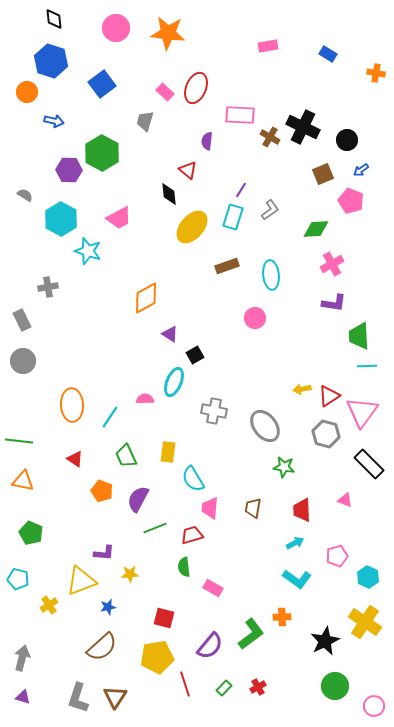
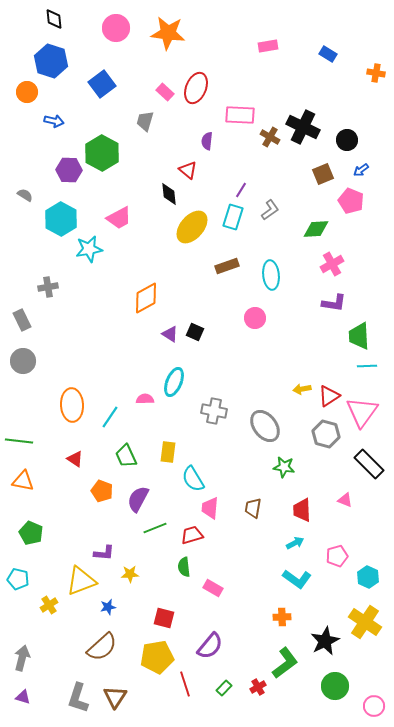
cyan star at (88, 251): moved 1 px right, 2 px up; rotated 28 degrees counterclockwise
black square at (195, 355): moved 23 px up; rotated 36 degrees counterclockwise
green L-shape at (251, 634): moved 34 px right, 29 px down
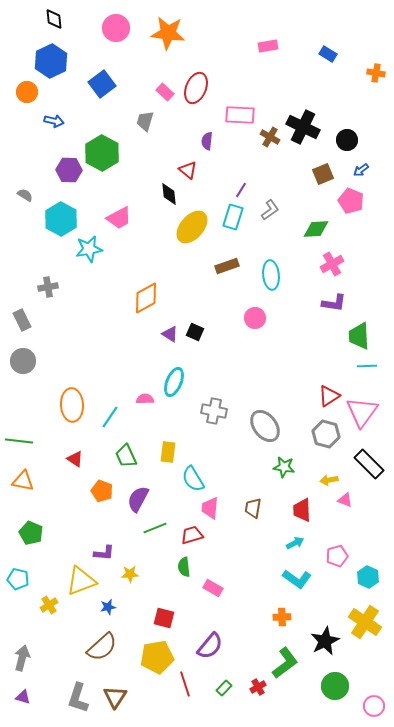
blue hexagon at (51, 61): rotated 16 degrees clockwise
yellow arrow at (302, 389): moved 27 px right, 91 px down
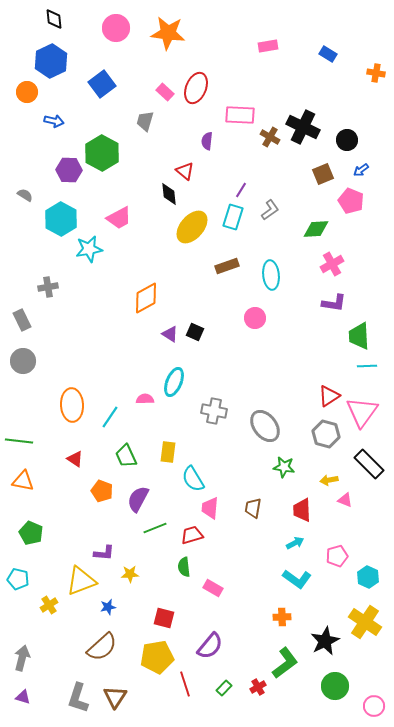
red triangle at (188, 170): moved 3 px left, 1 px down
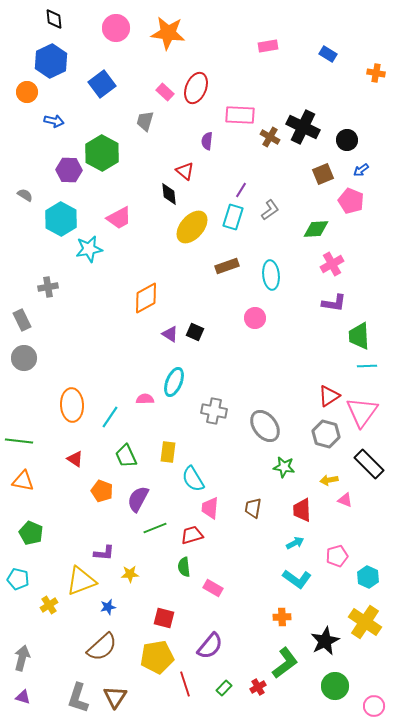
gray circle at (23, 361): moved 1 px right, 3 px up
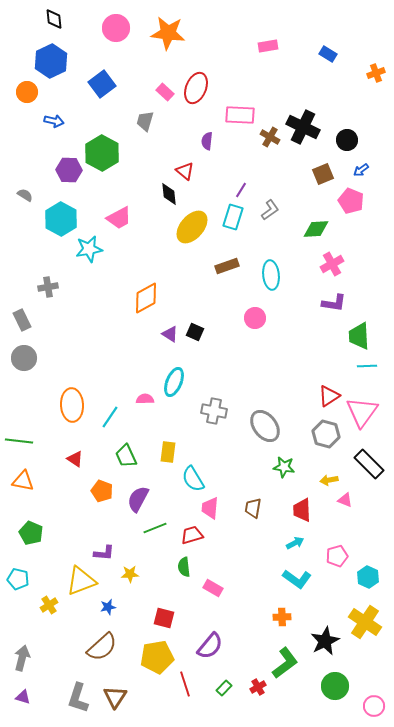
orange cross at (376, 73): rotated 30 degrees counterclockwise
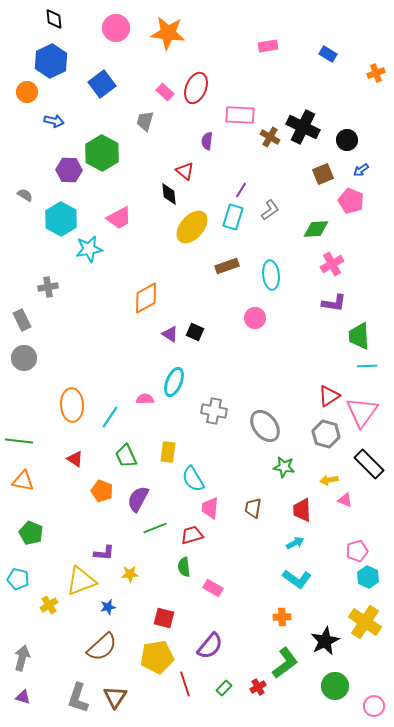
pink pentagon at (337, 556): moved 20 px right, 5 px up
